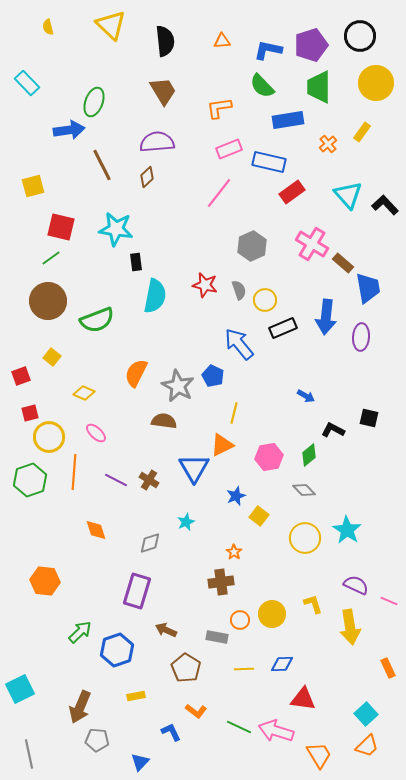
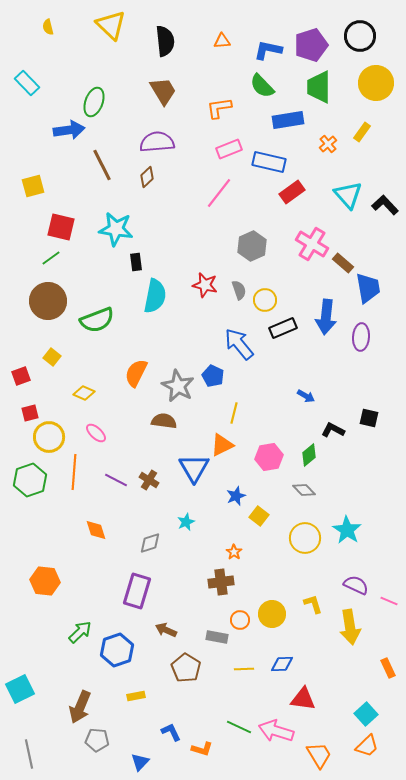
orange L-shape at (196, 711): moved 6 px right, 38 px down; rotated 20 degrees counterclockwise
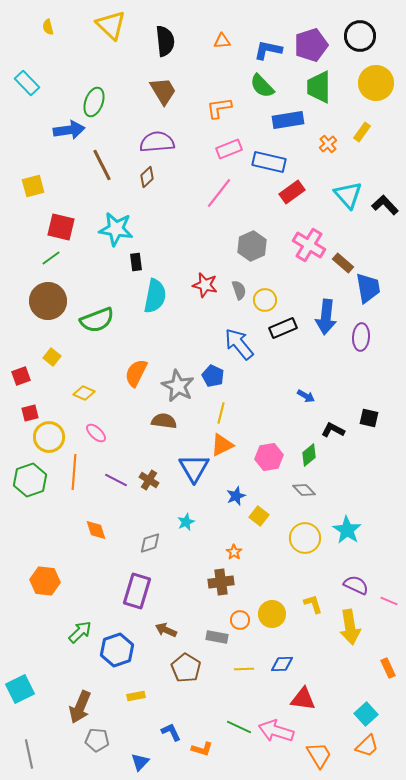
pink cross at (312, 244): moved 3 px left, 1 px down
yellow line at (234, 413): moved 13 px left
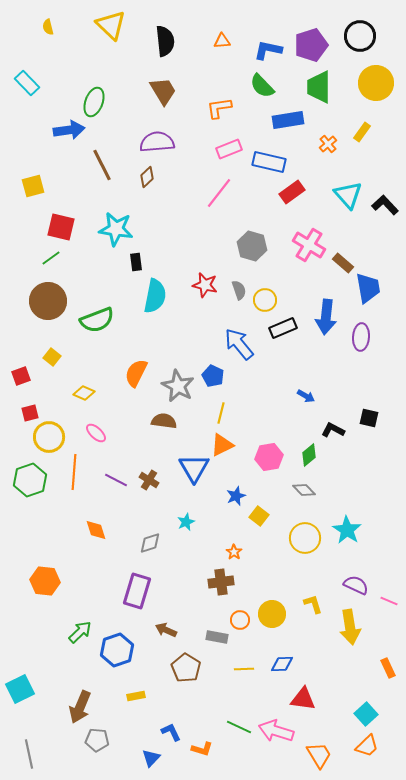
gray hexagon at (252, 246): rotated 20 degrees counterclockwise
blue triangle at (140, 762): moved 11 px right, 4 px up
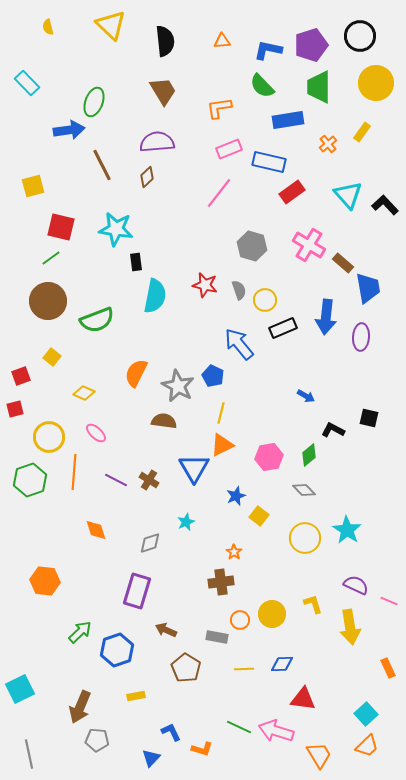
red square at (30, 413): moved 15 px left, 4 px up
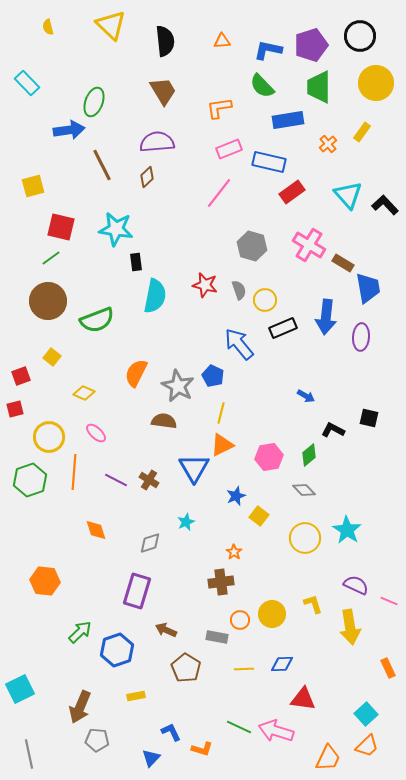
brown rectangle at (343, 263): rotated 10 degrees counterclockwise
orange trapezoid at (319, 755): moved 9 px right, 3 px down; rotated 56 degrees clockwise
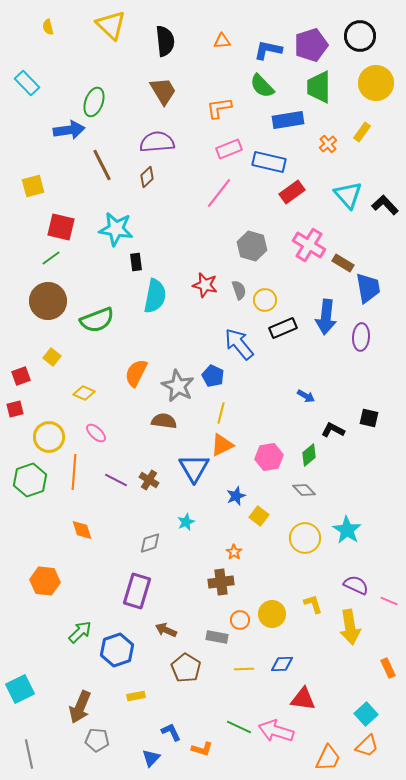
orange diamond at (96, 530): moved 14 px left
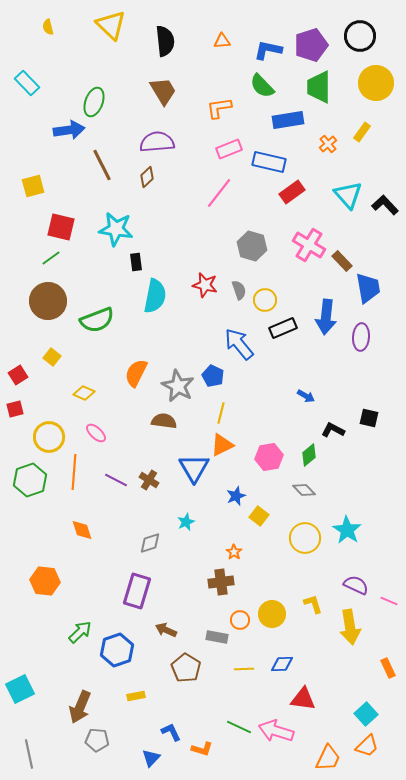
brown rectangle at (343, 263): moved 1 px left, 2 px up; rotated 15 degrees clockwise
red square at (21, 376): moved 3 px left, 1 px up; rotated 12 degrees counterclockwise
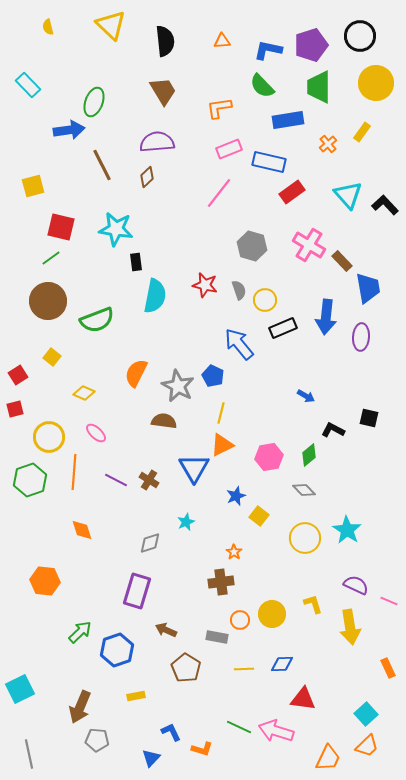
cyan rectangle at (27, 83): moved 1 px right, 2 px down
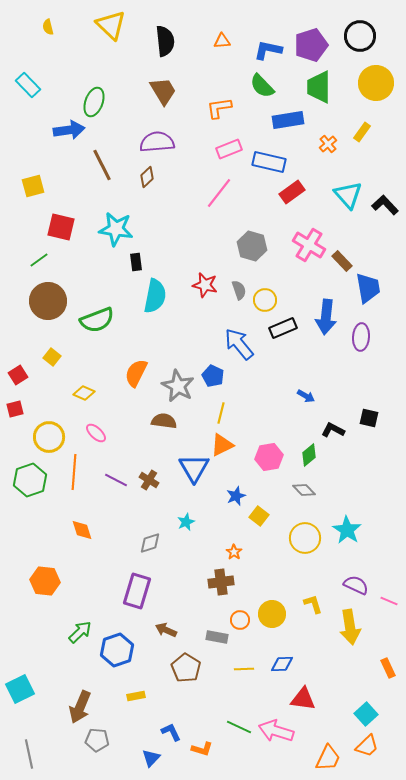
green line at (51, 258): moved 12 px left, 2 px down
